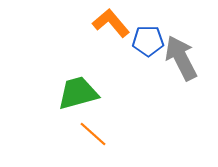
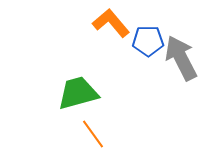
orange line: rotated 12 degrees clockwise
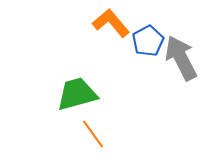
blue pentagon: rotated 28 degrees counterclockwise
green trapezoid: moved 1 px left, 1 px down
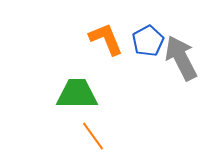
orange L-shape: moved 5 px left, 16 px down; rotated 18 degrees clockwise
green trapezoid: rotated 15 degrees clockwise
orange line: moved 2 px down
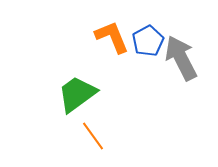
orange L-shape: moved 6 px right, 2 px up
green trapezoid: rotated 36 degrees counterclockwise
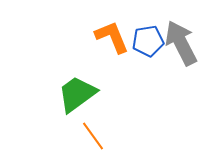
blue pentagon: rotated 20 degrees clockwise
gray arrow: moved 15 px up
